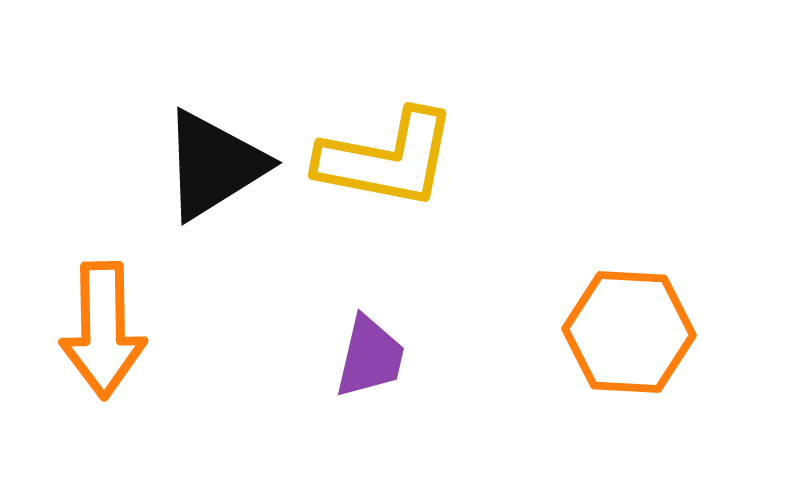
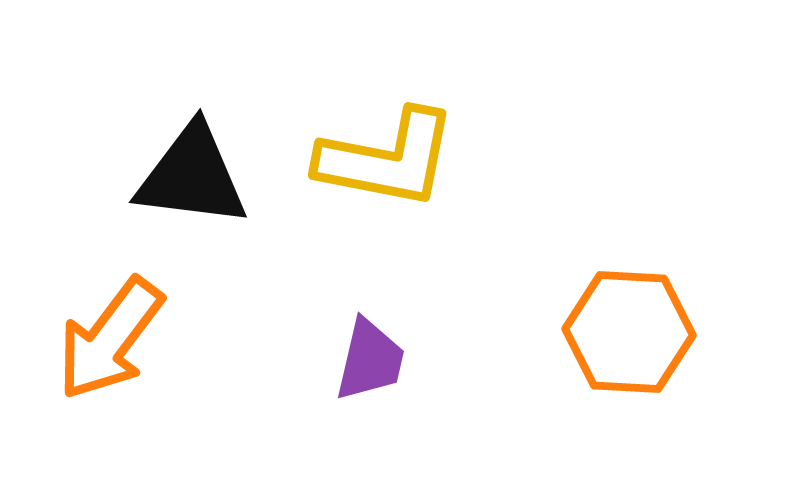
black triangle: moved 22 px left, 11 px down; rotated 39 degrees clockwise
orange arrow: moved 7 px right, 9 px down; rotated 38 degrees clockwise
purple trapezoid: moved 3 px down
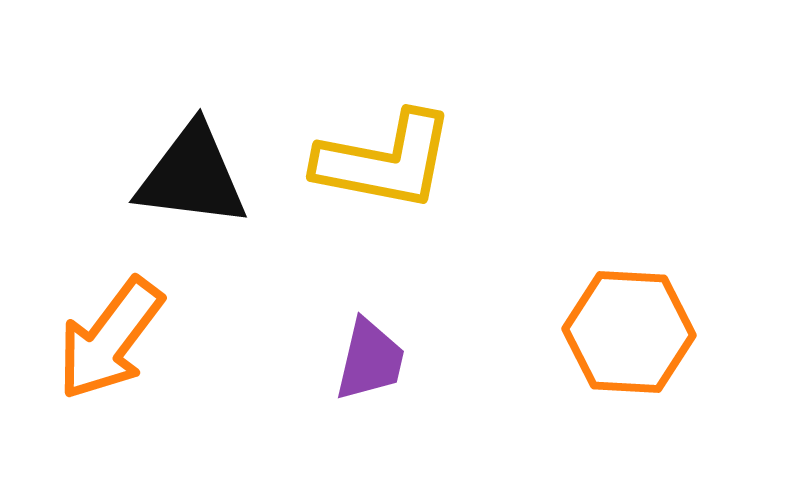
yellow L-shape: moved 2 px left, 2 px down
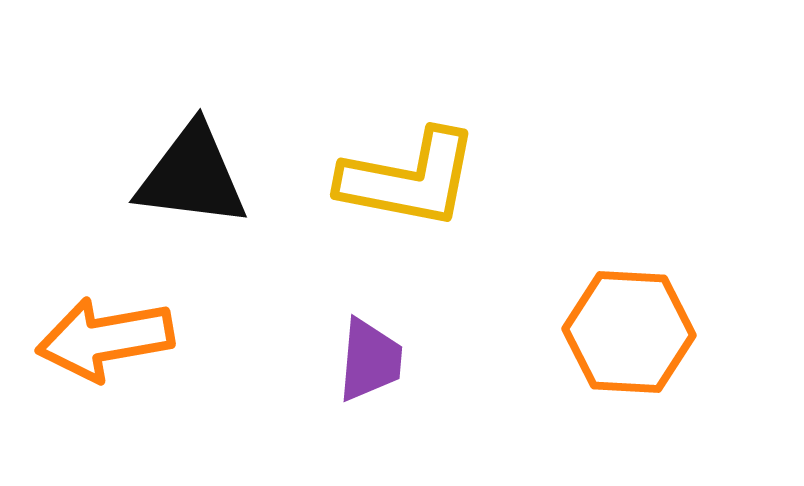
yellow L-shape: moved 24 px right, 18 px down
orange arrow: moved 5 px left; rotated 43 degrees clockwise
purple trapezoid: rotated 8 degrees counterclockwise
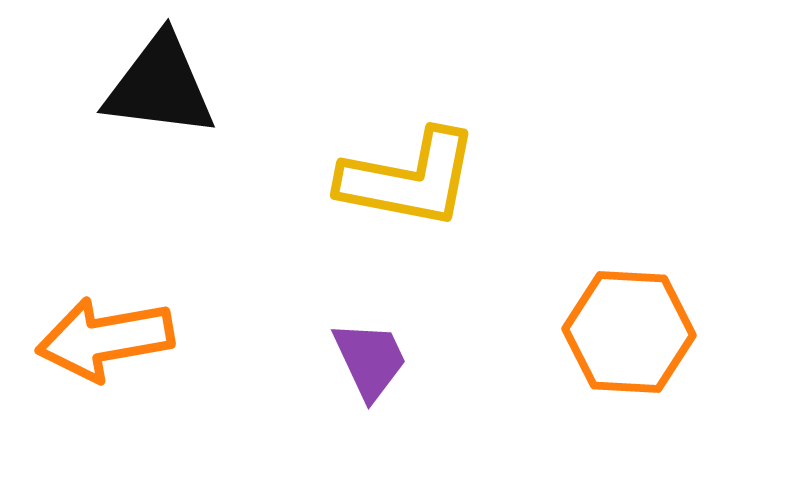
black triangle: moved 32 px left, 90 px up
purple trapezoid: rotated 30 degrees counterclockwise
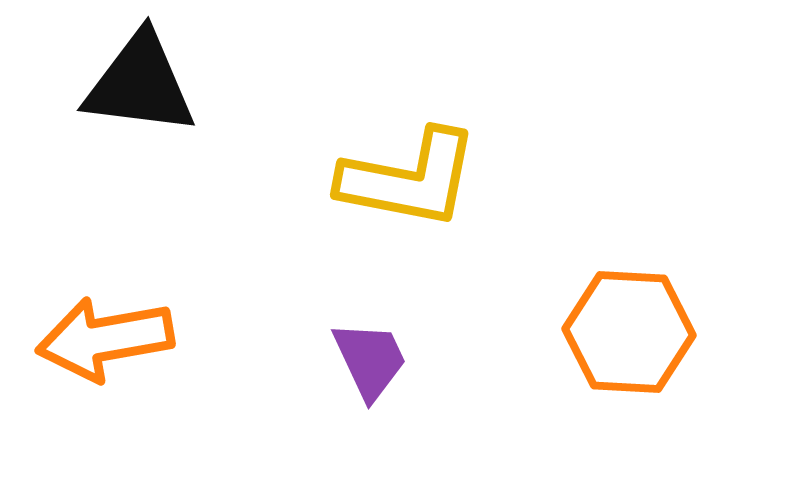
black triangle: moved 20 px left, 2 px up
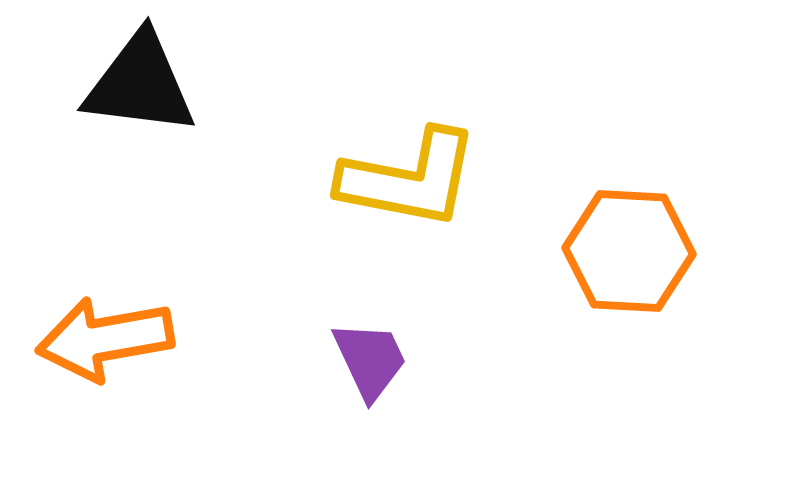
orange hexagon: moved 81 px up
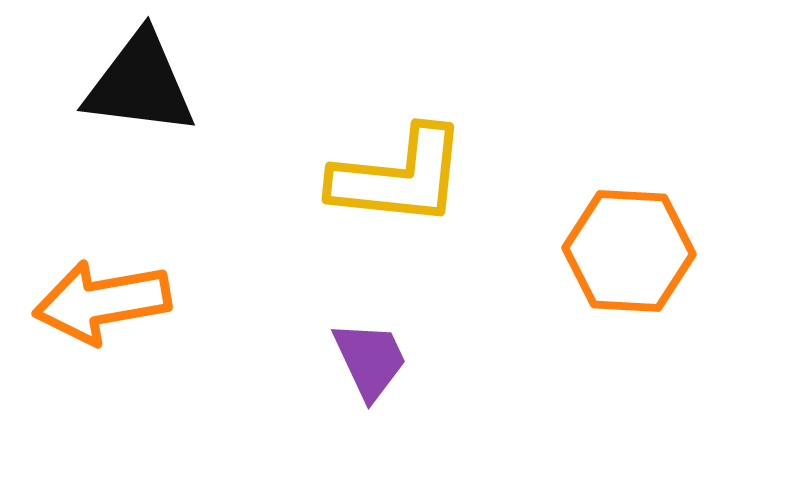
yellow L-shape: moved 10 px left, 2 px up; rotated 5 degrees counterclockwise
orange arrow: moved 3 px left, 37 px up
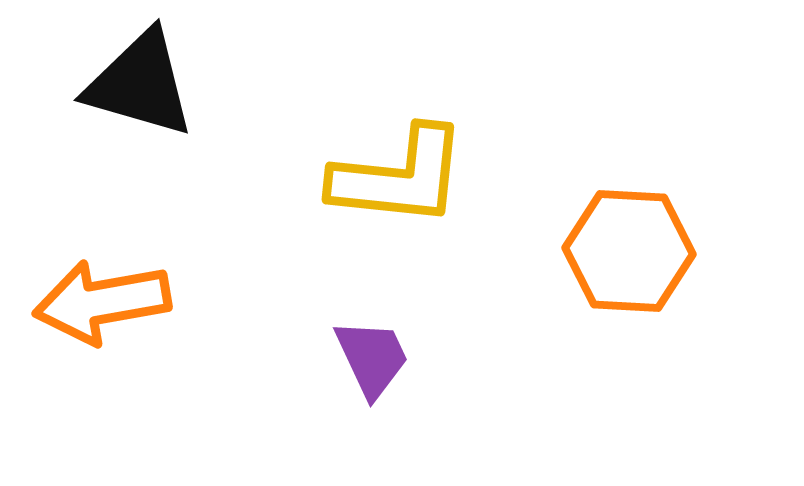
black triangle: rotated 9 degrees clockwise
purple trapezoid: moved 2 px right, 2 px up
